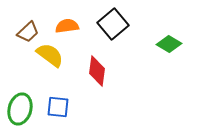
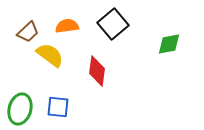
green diamond: rotated 40 degrees counterclockwise
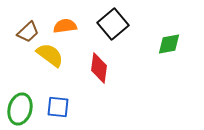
orange semicircle: moved 2 px left
red diamond: moved 2 px right, 3 px up
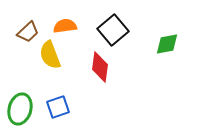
black square: moved 6 px down
green diamond: moved 2 px left
yellow semicircle: rotated 148 degrees counterclockwise
red diamond: moved 1 px right, 1 px up
blue square: rotated 25 degrees counterclockwise
